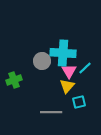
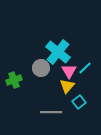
cyan cross: moved 5 px left, 1 px up; rotated 35 degrees clockwise
gray circle: moved 1 px left, 7 px down
cyan square: rotated 24 degrees counterclockwise
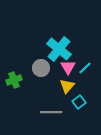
cyan cross: moved 1 px right, 3 px up
pink triangle: moved 1 px left, 4 px up
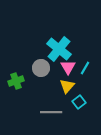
cyan line: rotated 16 degrees counterclockwise
green cross: moved 2 px right, 1 px down
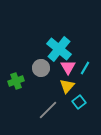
gray line: moved 3 px left, 2 px up; rotated 45 degrees counterclockwise
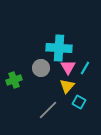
cyan cross: moved 1 px up; rotated 35 degrees counterclockwise
green cross: moved 2 px left, 1 px up
cyan square: rotated 24 degrees counterclockwise
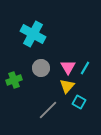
cyan cross: moved 26 px left, 14 px up; rotated 25 degrees clockwise
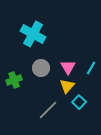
cyan line: moved 6 px right
cyan square: rotated 16 degrees clockwise
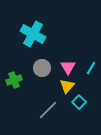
gray circle: moved 1 px right
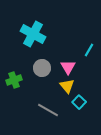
cyan line: moved 2 px left, 18 px up
yellow triangle: rotated 21 degrees counterclockwise
gray line: rotated 75 degrees clockwise
